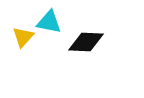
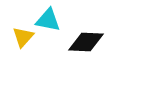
cyan triangle: moved 1 px left, 2 px up
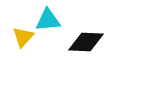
cyan triangle: rotated 16 degrees counterclockwise
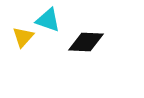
cyan triangle: rotated 24 degrees clockwise
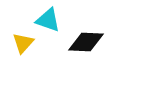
yellow triangle: moved 6 px down
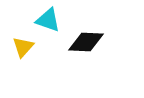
yellow triangle: moved 4 px down
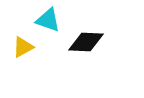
yellow triangle: rotated 20 degrees clockwise
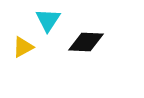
cyan triangle: rotated 44 degrees clockwise
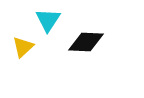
yellow triangle: rotated 15 degrees counterclockwise
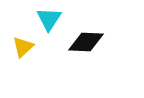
cyan triangle: moved 1 px right, 1 px up
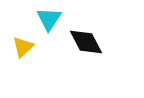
black diamond: rotated 60 degrees clockwise
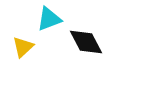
cyan triangle: rotated 36 degrees clockwise
